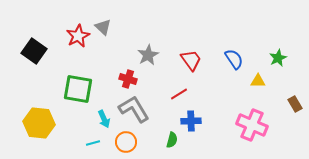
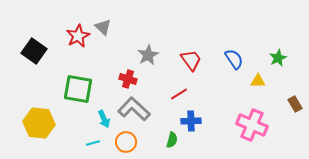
gray L-shape: rotated 16 degrees counterclockwise
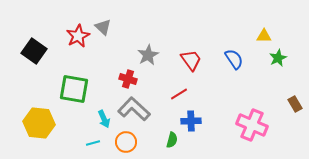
yellow triangle: moved 6 px right, 45 px up
green square: moved 4 px left
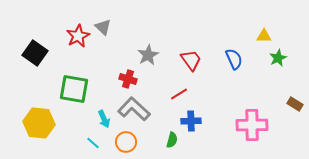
black square: moved 1 px right, 2 px down
blue semicircle: rotated 10 degrees clockwise
brown rectangle: rotated 28 degrees counterclockwise
pink cross: rotated 24 degrees counterclockwise
cyan line: rotated 56 degrees clockwise
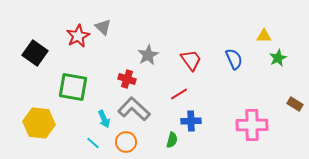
red cross: moved 1 px left
green square: moved 1 px left, 2 px up
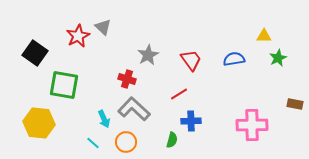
blue semicircle: rotated 75 degrees counterclockwise
green square: moved 9 px left, 2 px up
brown rectangle: rotated 21 degrees counterclockwise
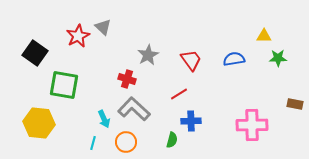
green star: rotated 24 degrees clockwise
cyan line: rotated 64 degrees clockwise
